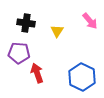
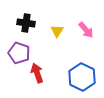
pink arrow: moved 4 px left, 9 px down
purple pentagon: rotated 15 degrees clockwise
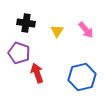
blue hexagon: rotated 20 degrees clockwise
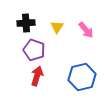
black cross: rotated 12 degrees counterclockwise
yellow triangle: moved 4 px up
purple pentagon: moved 15 px right, 3 px up
red arrow: moved 3 px down; rotated 36 degrees clockwise
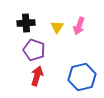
pink arrow: moved 7 px left, 4 px up; rotated 60 degrees clockwise
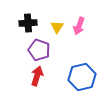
black cross: moved 2 px right
purple pentagon: moved 5 px right
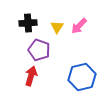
pink arrow: rotated 24 degrees clockwise
red arrow: moved 6 px left
